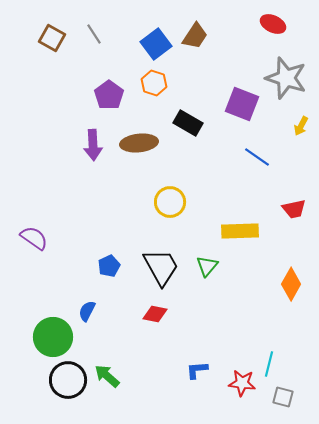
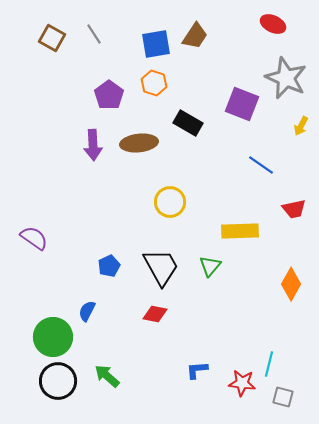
blue square: rotated 28 degrees clockwise
gray star: rotated 6 degrees clockwise
blue line: moved 4 px right, 8 px down
green triangle: moved 3 px right
black circle: moved 10 px left, 1 px down
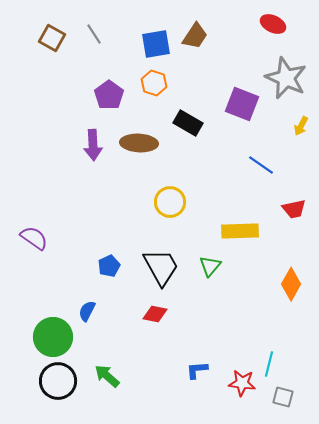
brown ellipse: rotated 9 degrees clockwise
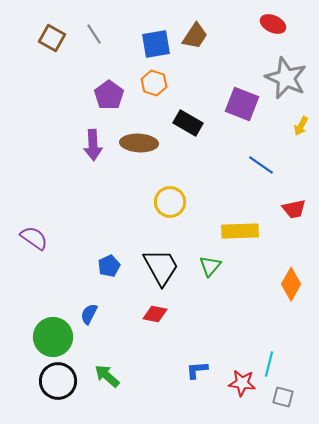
blue semicircle: moved 2 px right, 3 px down
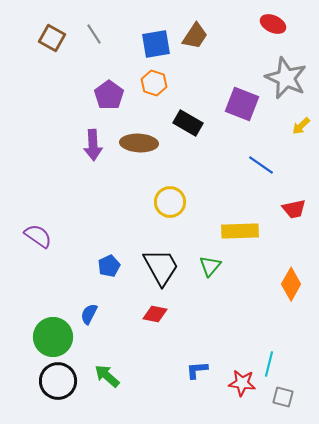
yellow arrow: rotated 18 degrees clockwise
purple semicircle: moved 4 px right, 2 px up
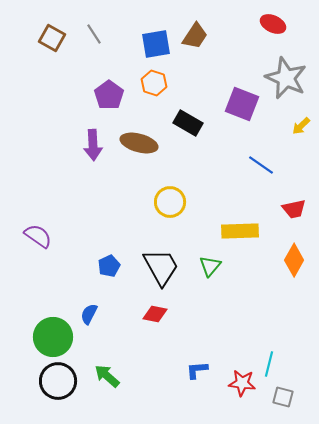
brown ellipse: rotated 12 degrees clockwise
orange diamond: moved 3 px right, 24 px up
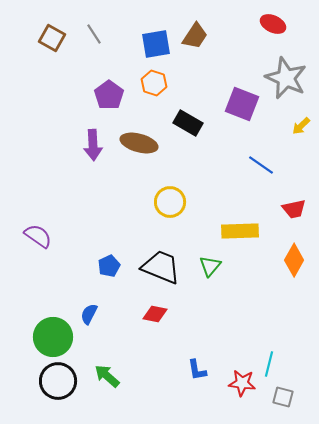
black trapezoid: rotated 39 degrees counterclockwise
blue L-shape: rotated 95 degrees counterclockwise
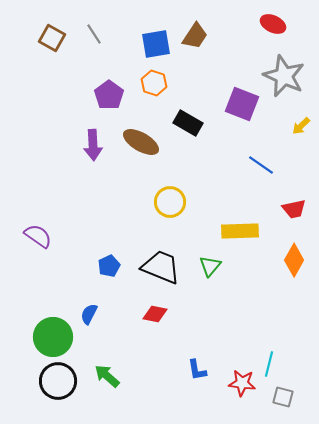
gray star: moved 2 px left, 2 px up
brown ellipse: moved 2 px right, 1 px up; rotated 15 degrees clockwise
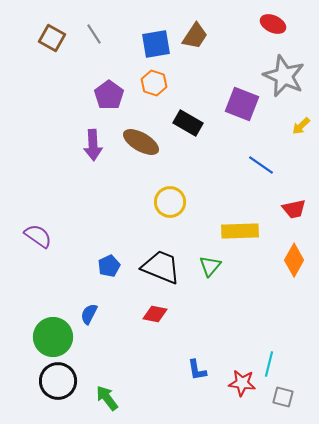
green arrow: moved 22 px down; rotated 12 degrees clockwise
